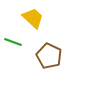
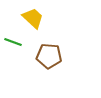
brown pentagon: rotated 20 degrees counterclockwise
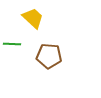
green line: moved 1 px left, 2 px down; rotated 18 degrees counterclockwise
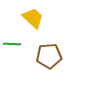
brown pentagon: rotated 10 degrees counterclockwise
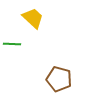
brown pentagon: moved 10 px right, 23 px down; rotated 20 degrees clockwise
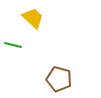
green line: moved 1 px right, 1 px down; rotated 12 degrees clockwise
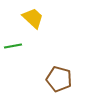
green line: moved 1 px down; rotated 24 degrees counterclockwise
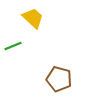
green line: rotated 12 degrees counterclockwise
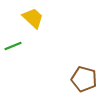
brown pentagon: moved 25 px right
